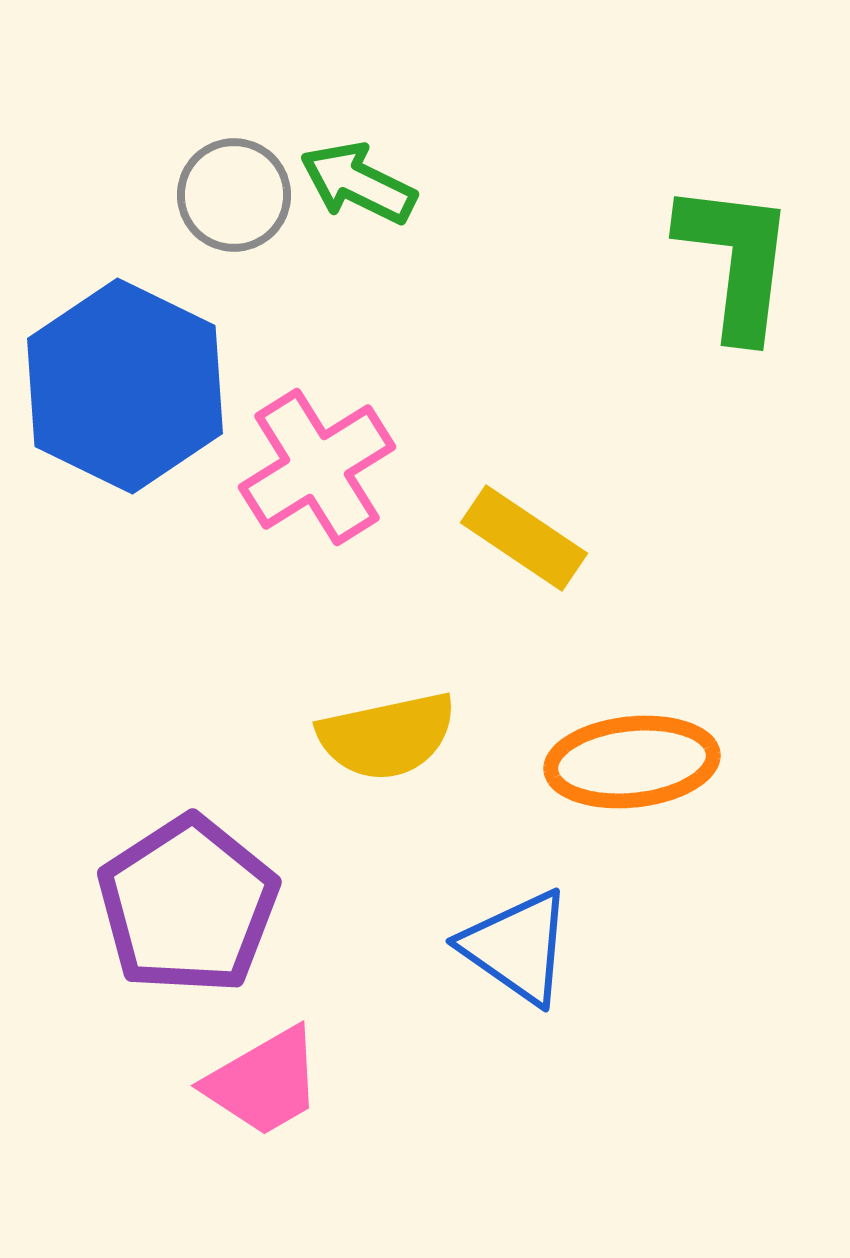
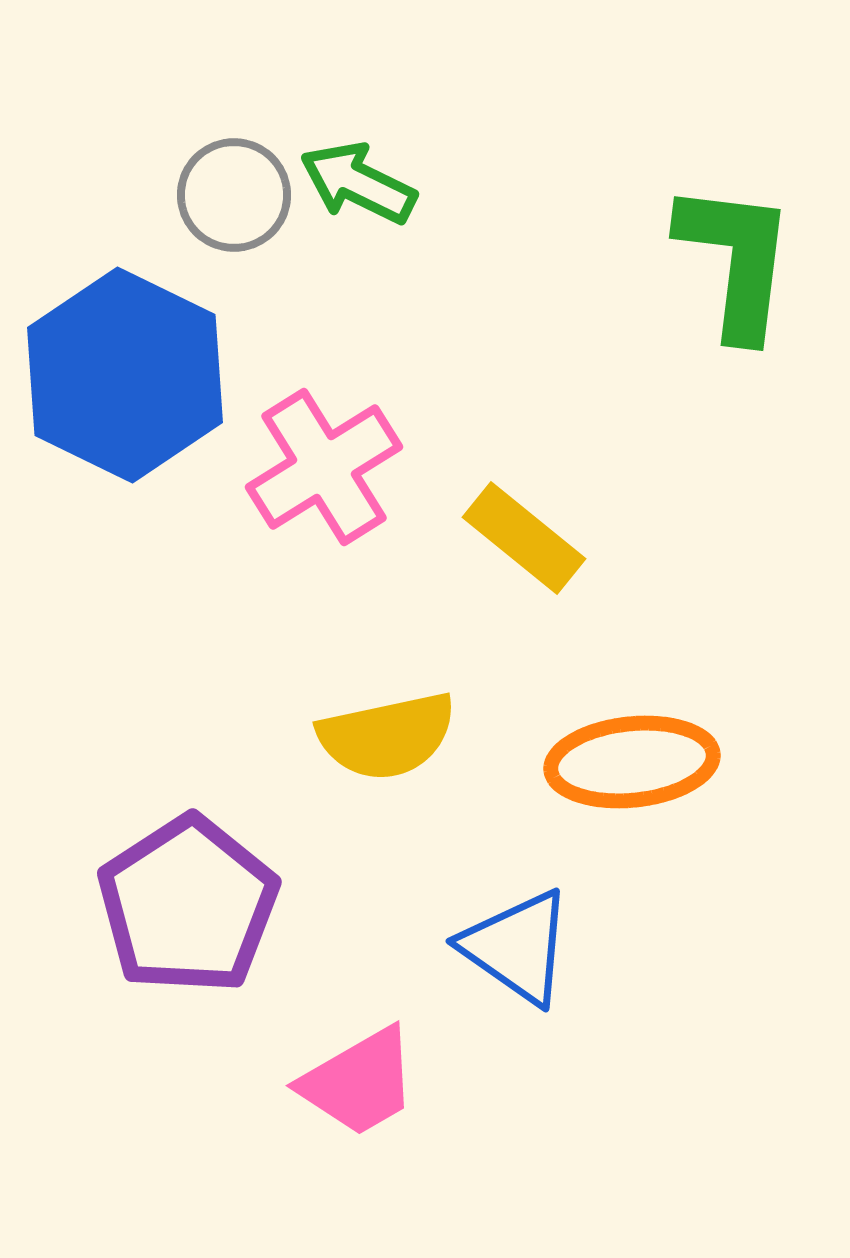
blue hexagon: moved 11 px up
pink cross: moved 7 px right
yellow rectangle: rotated 5 degrees clockwise
pink trapezoid: moved 95 px right
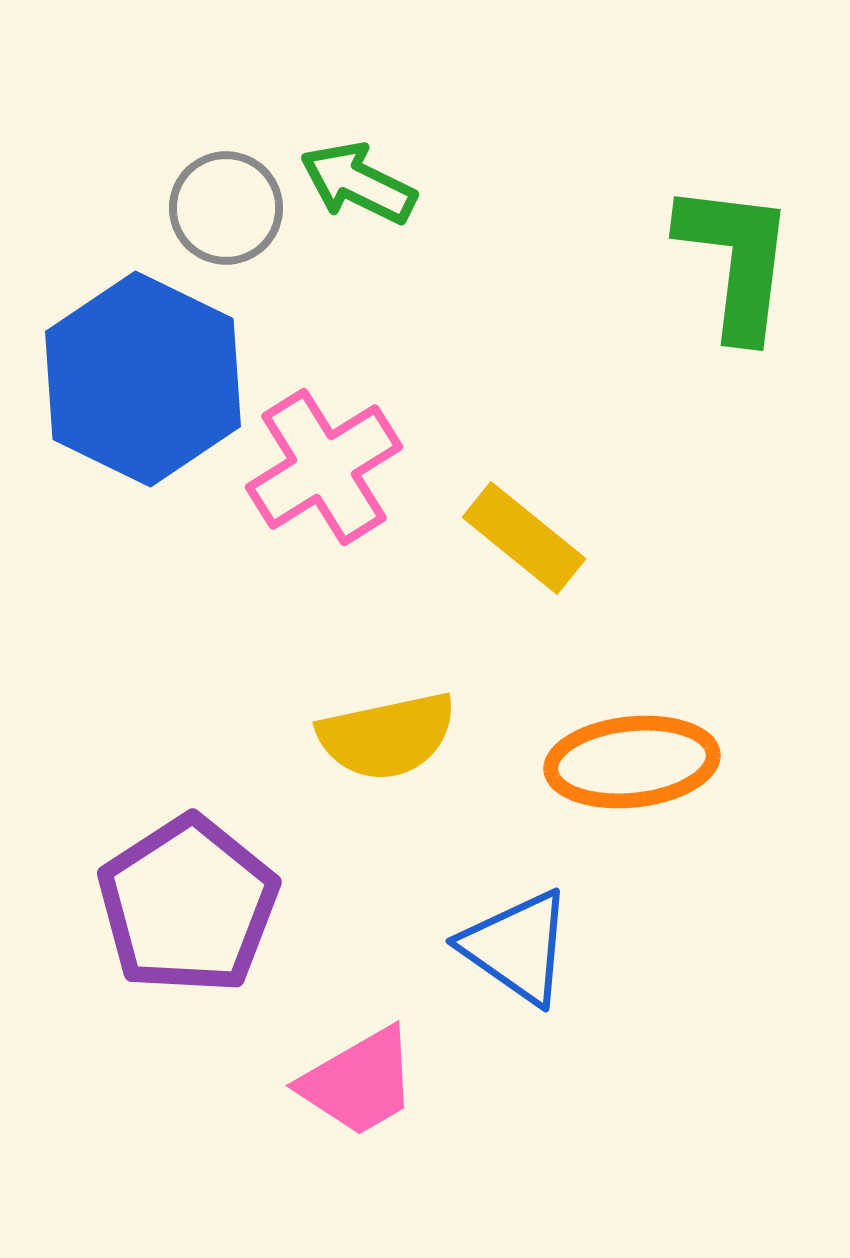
gray circle: moved 8 px left, 13 px down
blue hexagon: moved 18 px right, 4 px down
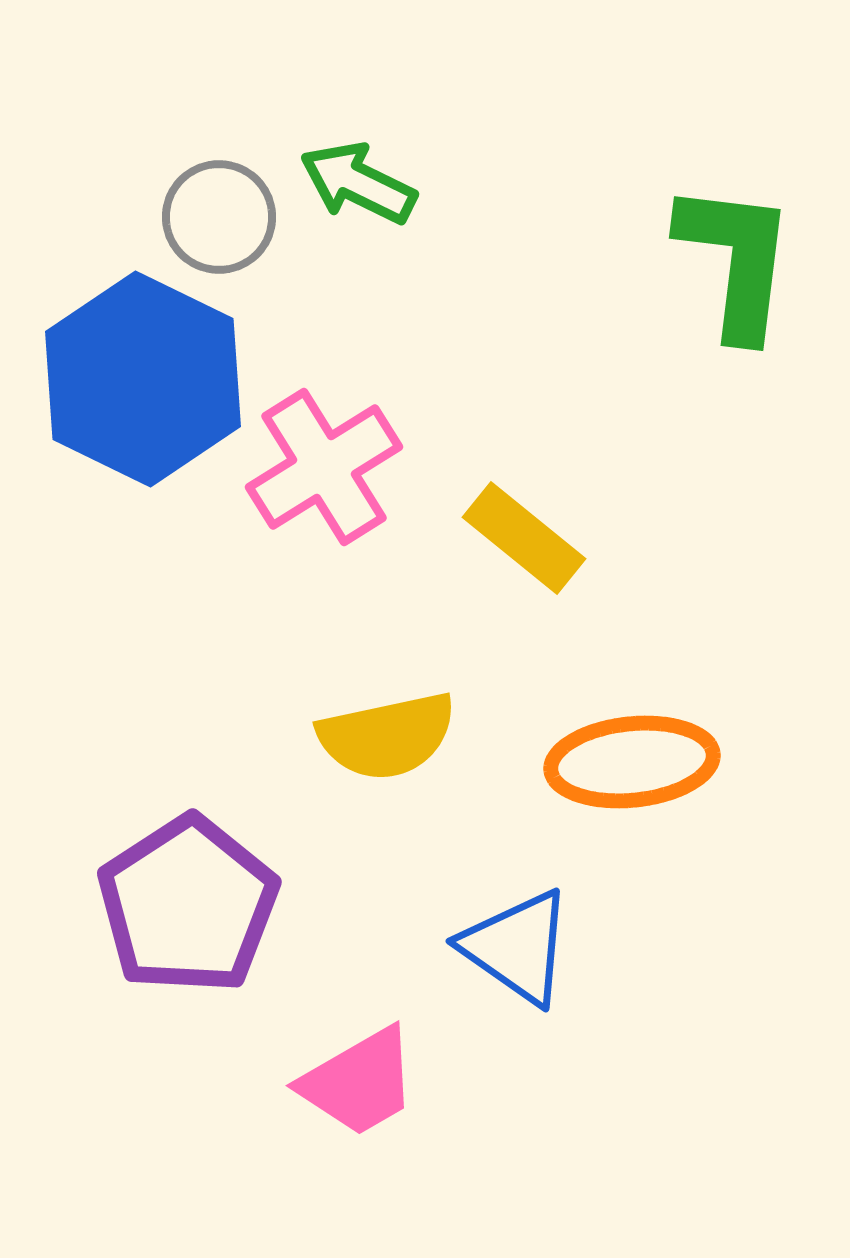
gray circle: moved 7 px left, 9 px down
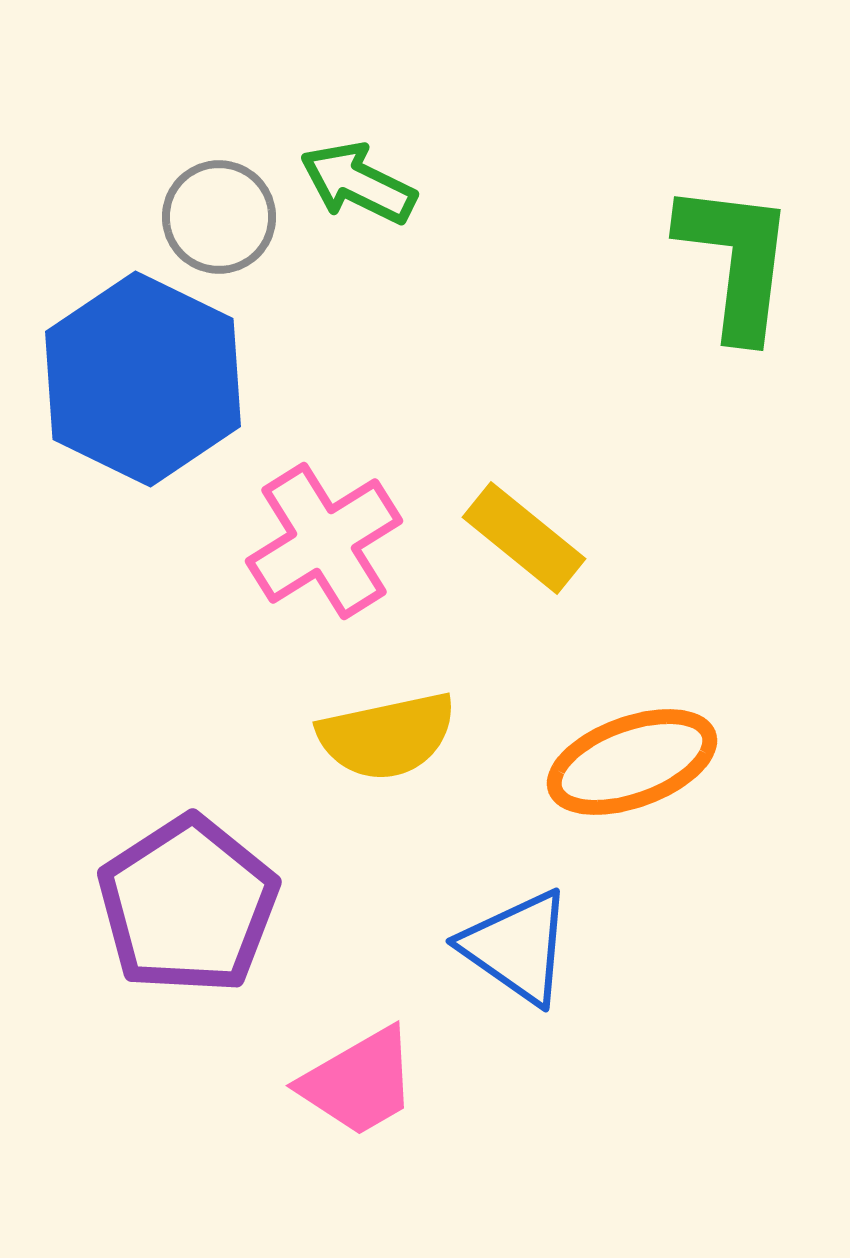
pink cross: moved 74 px down
orange ellipse: rotated 14 degrees counterclockwise
